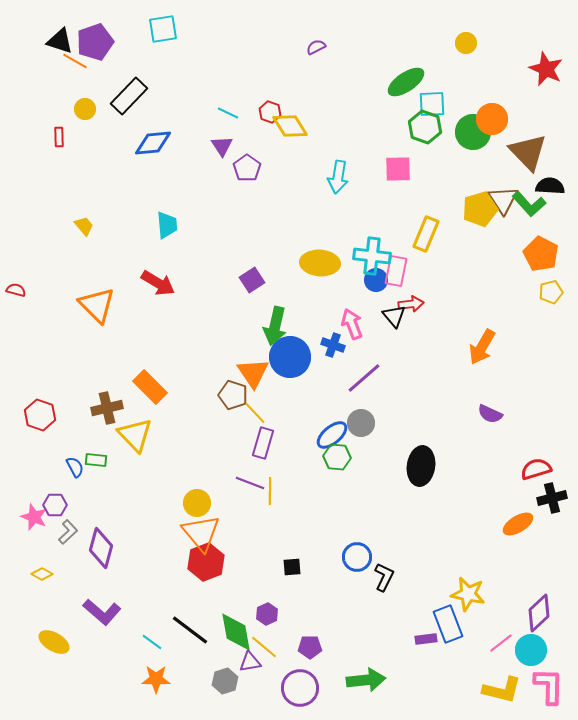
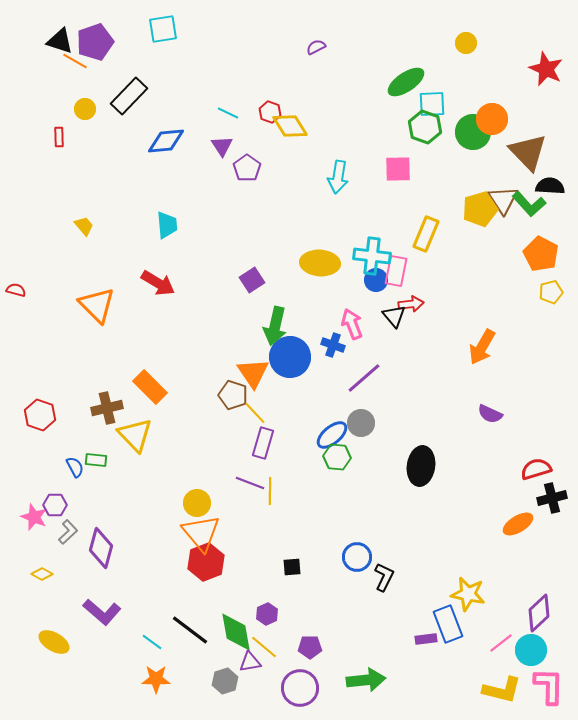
blue diamond at (153, 143): moved 13 px right, 2 px up
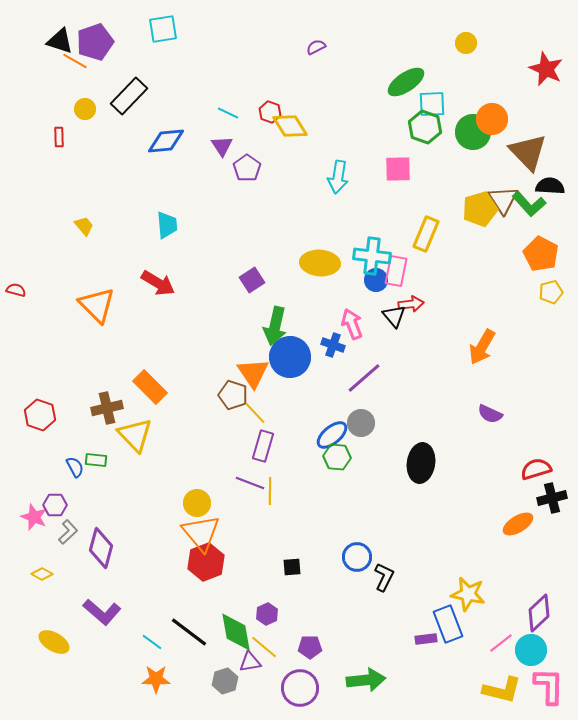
purple rectangle at (263, 443): moved 3 px down
black ellipse at (421, 466): moved 3 px up
black line at (190, 630): moved 1 px left, 2 px down
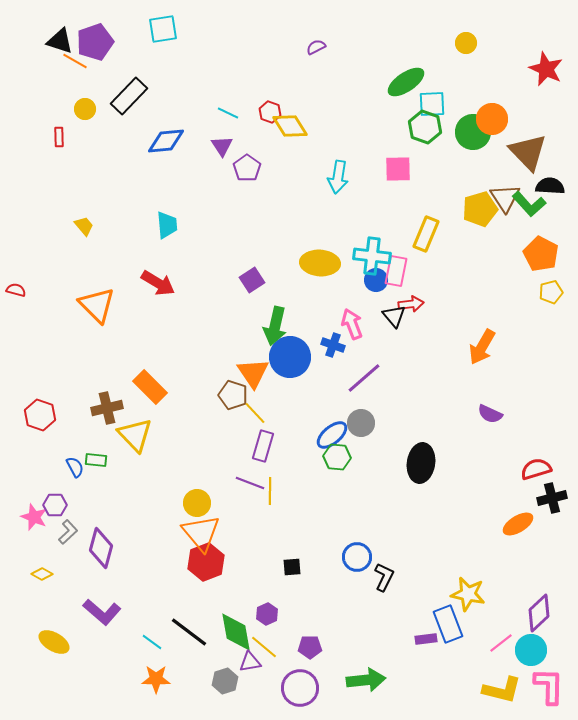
brown triangle at (503, 200): moved 2 px right, 2 px up
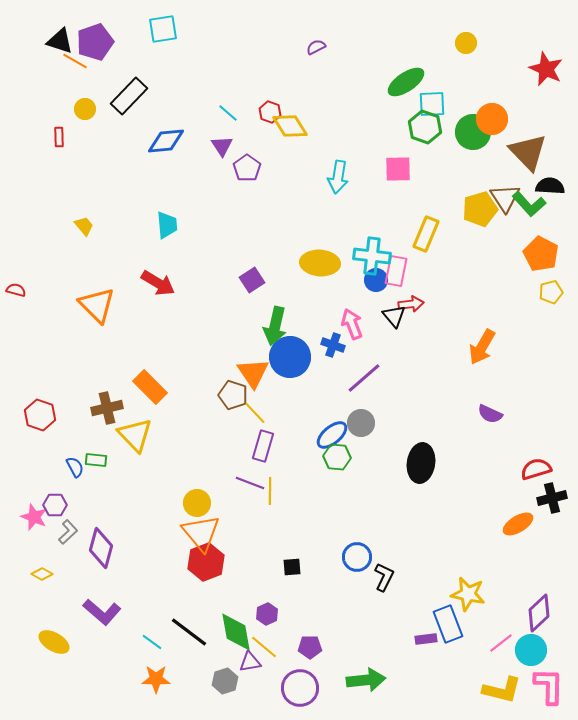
cyan line at (228, 113): rotated 15 degrees clockwise
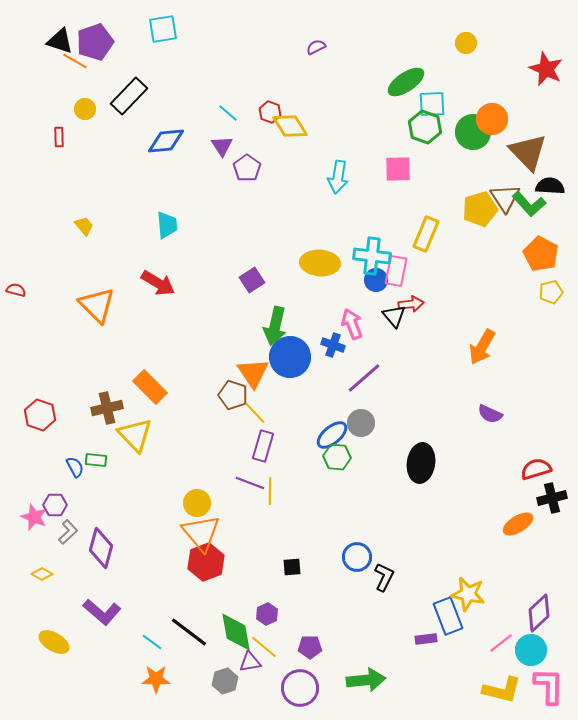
blue rectangle at (448, 624): moved 8 px up
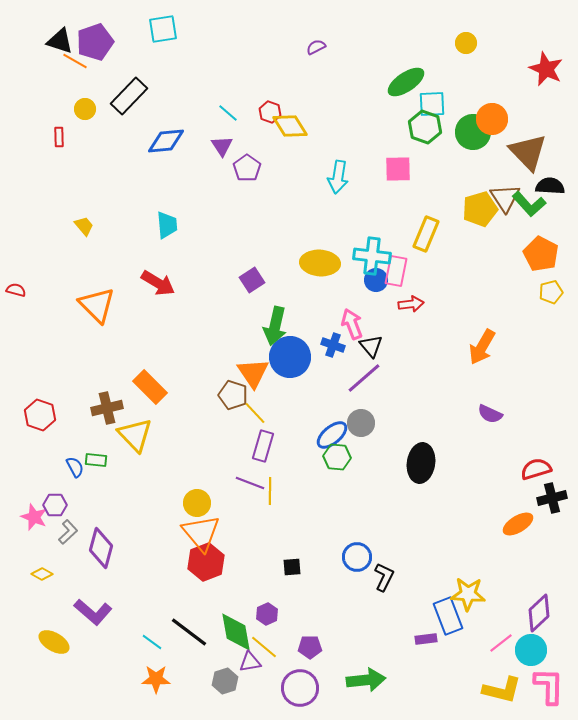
black triangle at (394, 316): moved 23 px left, 30 px down
yellow star at (468, 594): rotated 8 degrees counterclockwise
purple L-shape at (102, 612): moved 9 px left
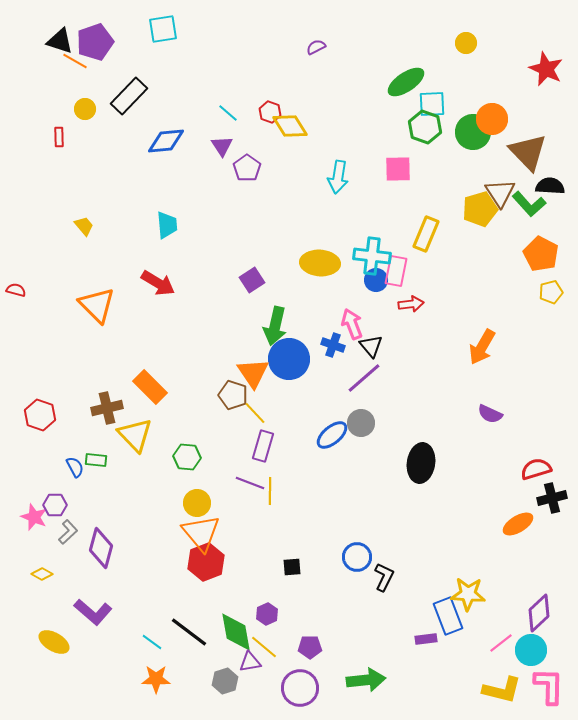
brown triangle at (505, 198): moved 5 px left, 5 px up
blue circle at (290, 357): moved 1 px left, 2 px down
green hexagon at (337, 457): moved 150 px left
